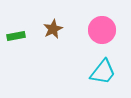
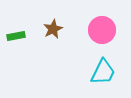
cyan trapezoid: rotated 12 degrees counterclockwise
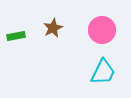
brown star: moved 1 px up
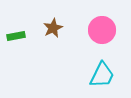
cyan trapezoid: moved 1 px left, 3 px down
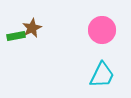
brown star: moved 21 px left
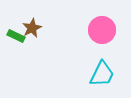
green rectangle: rotated 36 degrees clockwise
cyan trapezoid: moved 1 px up
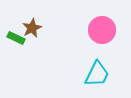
green rectangle: moved 2 px down
cyan trapezoid: moved 5 px left
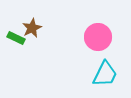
pink circle: moved 4 px left, 7 px down
cyan trapezoid: moved 8 px right
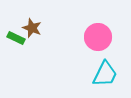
brown star: rotated 24 degrees counterclockwise
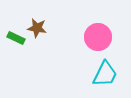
brown star: moved 5 px right; rotated 12 degrees counterclockwise
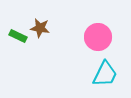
brown star: moved 3 px right
green rectangle: moved 2 px right, 2 px up
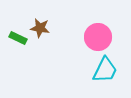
green rectangle: moved 2 px down
cyan trapezoid: moved 4 px up
